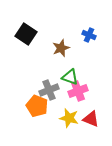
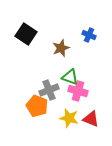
pink cross: rotated 36 degrees clockwise
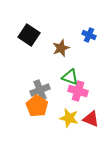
black square: moved 3 px right, 1 px down
gray cross: moved 9 px left
orange pentagon: rotated 10 degrees clockwise
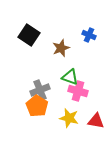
red triangle: moved 5 px right, 2 px down; rotated 12 degrees counterclockwise
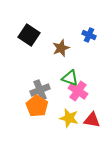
green triangle: moved 1 px down
pink cross: rotated 18 degrees clockwise
red triangle: moved 4 px left, 1 px up
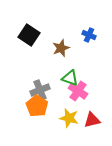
red triangle: rotated 24 degrees counterclockwise
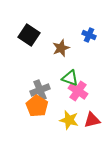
yellow star: moved 2 px down
